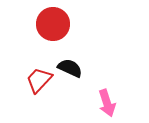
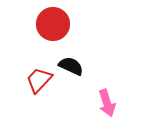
black semicircle: moved 1 px right, 2 px up
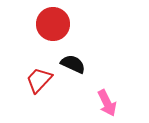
black semicircle: moved 2 px right, 2 px up
pink arrow: rotated 8 degrees counterclockwise
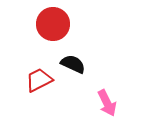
red trapezoid: rotated 20 degrees clockwise
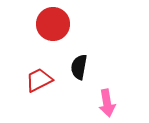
black semicircle: moved 6 px right, 3 px down; rotated 105 degrees counterclockwise
pink arrow: rotated 16 degrees clockwise
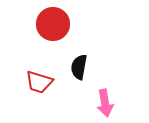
red trapezoid: moved 2 px down; rotated 136 degrees counterclockwise
pink arrow: moved 2 px left
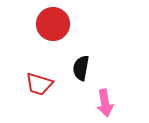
black semicircle: moved 2 px right, 1 px down
red trapezoid: moved 2 px down
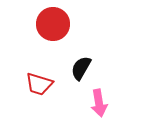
black semicircle: rotated 20 degrees clockwise
pink arrow: moved 6 px left
